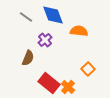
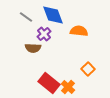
purple cross: moved 1 px left, 6 px up
brown semicircle: moved 5 px right, 10 px up; rotated 70 degrees clockwise
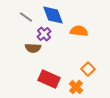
red rectangle: moved 4 px up; rotated 15 degrees counterclockwise
orange cross: moved 8 px right
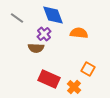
gray line: moved 9 px left, 1 px down
orange semicircle: moved 2 px down
brown semicircle: moved 3 px right
orange square: rotated 16 degrees counterclockwise
orange cross: moved 2 px left
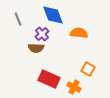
gray line: moved 1 px right, 1 px down; rotated 32 degrees clockwise
purple cross: moved 2 px left
orange cross: rotated 16 degrees counterclockwise
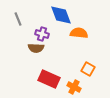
blue diamond: moved 8 px right
purple cross: rotated 32 degrees counterclockwise
